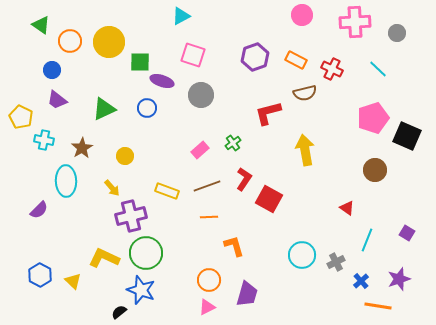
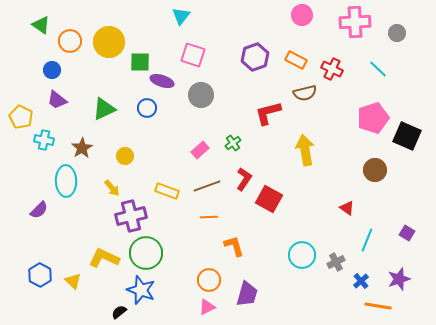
cyan triangle at (181, 16): rotated 24 degrees counterclockwise
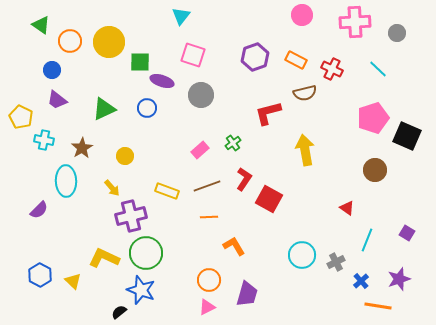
orange L-shape at (234, 246): rotated 15 degrees counterclockwise
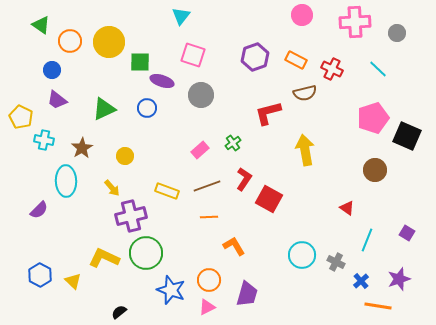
gray cross at (336, 262): rotated 36 degrees counterclockwise
blue star at (141, 290): moved 30 px right
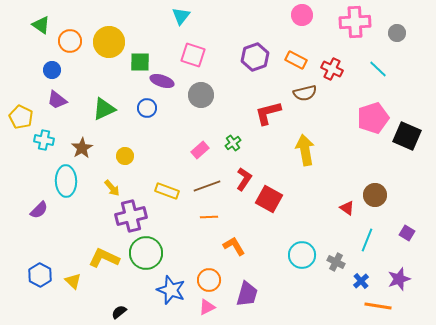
brown circle at (375, 170): moved 25 px down
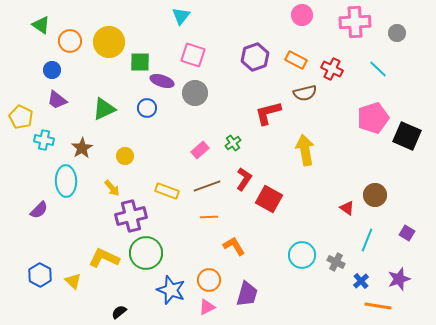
gray circle at (201, 95): moved 6 px left, 2 px up
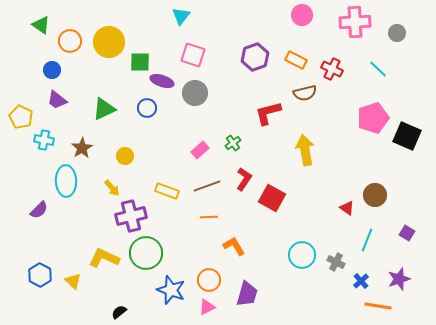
red square at (269, 199): moved 3 px right, 1 px up
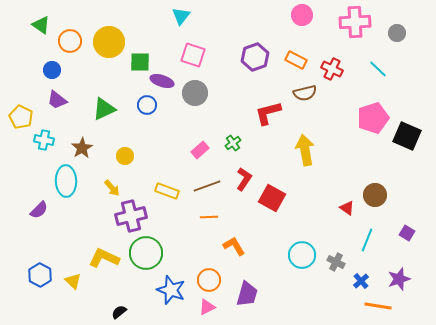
blue circle at (147, 108): moved 3 px up
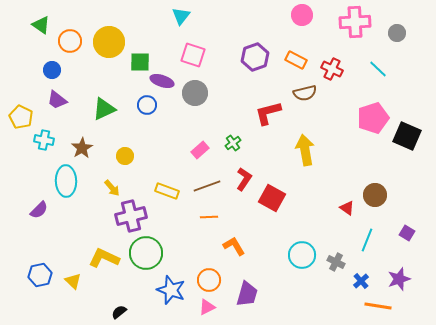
blue hexagon at (40, 275): rotated 20 degrees clockwise
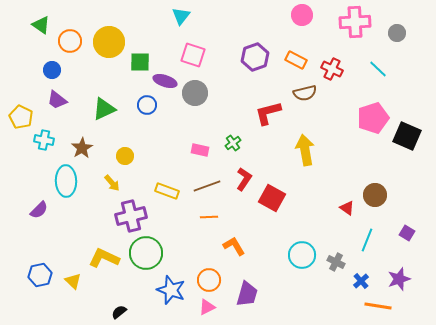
purple ellipse at (162, 81): moved 3 px right
pink rectangle at (200, 150): rotated 54 degrees clockwise
yellow arrow at (112, 188): moved 5 px up
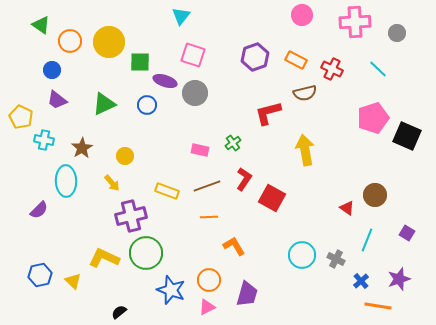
green triangle at (104, 109): moved 5 px up
gray cross at (336, 262): moved 3 px up
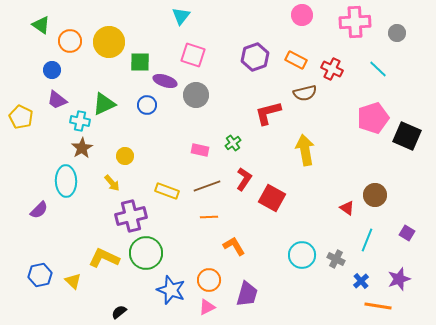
gray circle at (195, 93): moved 1 px right, 2 px down
cyan cross at (44, 140): moved 36 px right, 19 px up
